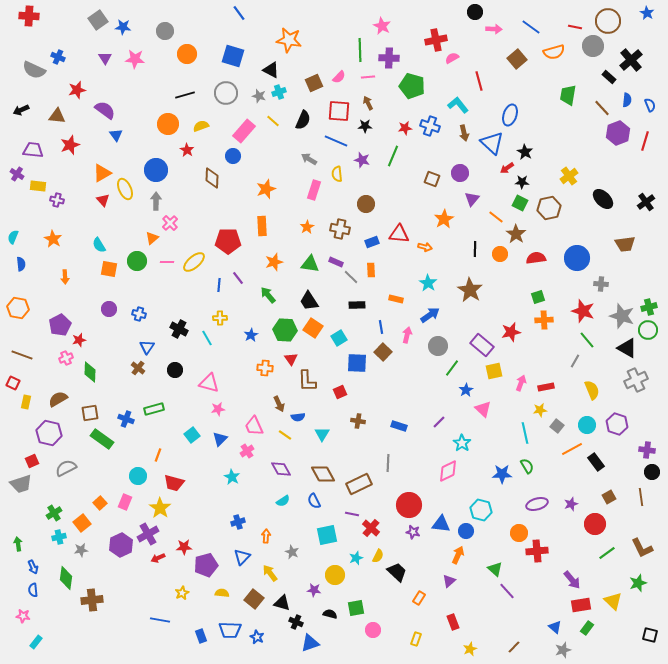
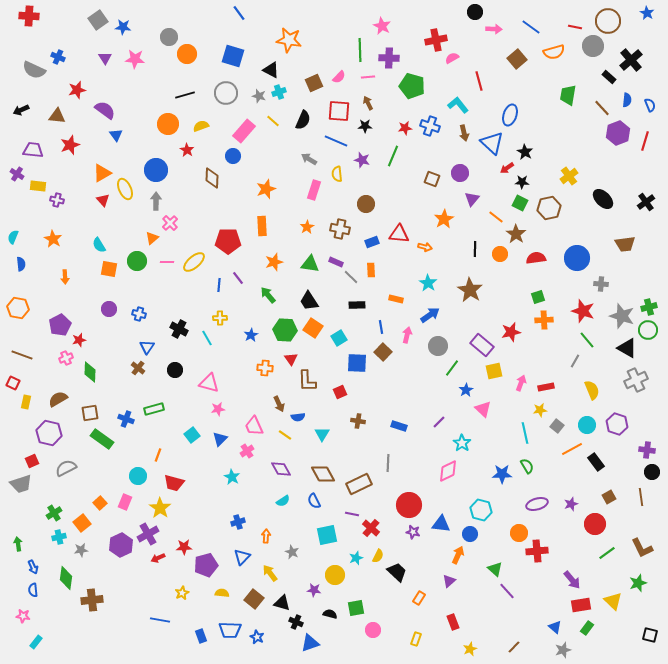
gray circle at (165, 31): moved 4 px right, 6 px down
blue circle at (466, 531): moved 4 px right, 3 px down
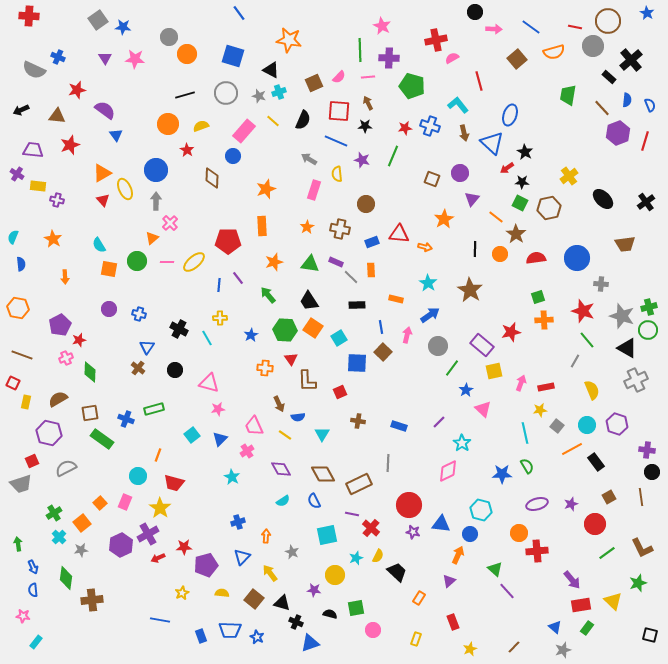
cyan cross at (59, 537): rotated 32 degrees counterclockwise
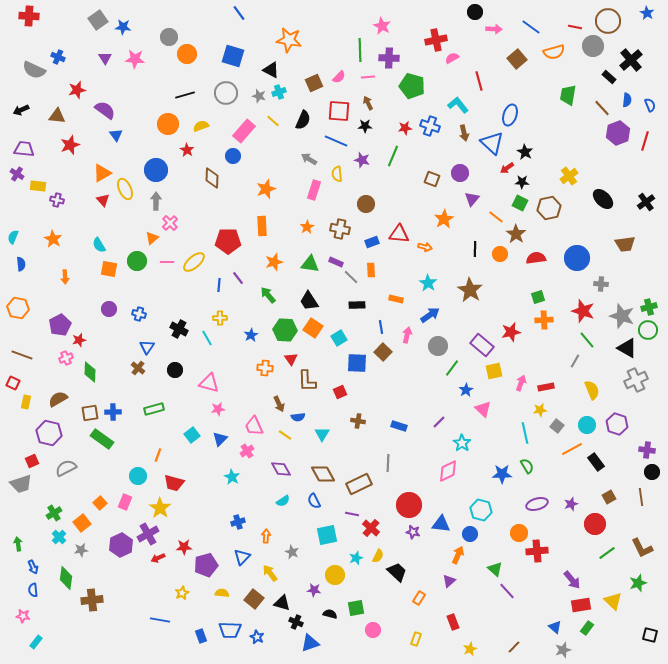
purple trapezoid at (33, 150): moved 9 px left, 1 px up
blue cross at (126, 419): moved 13 px left, 7 px up; rotated 21 degrees counterclockwise
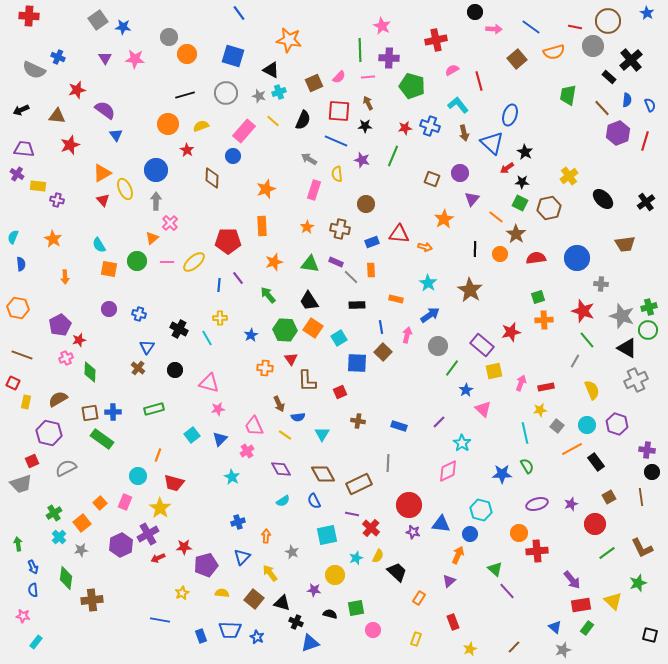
pink semicircle at (452, 58): moved 12 px down
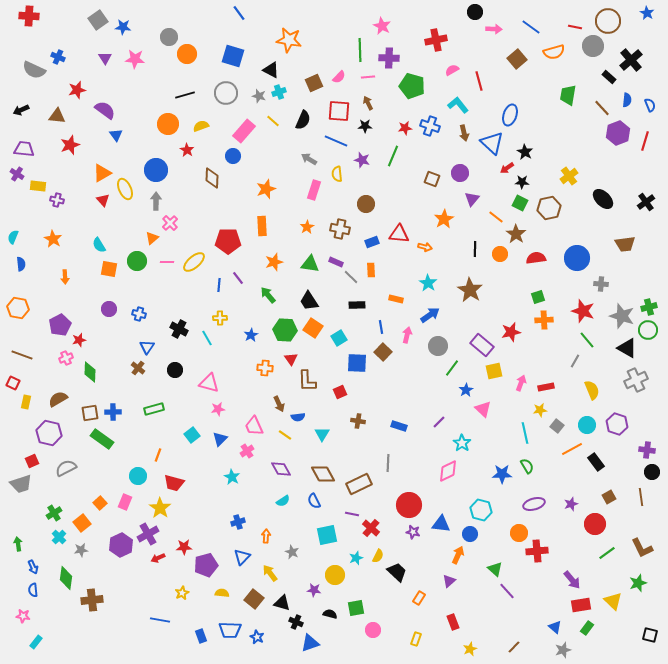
purple ellipse at (537, 504): moved 3 px left
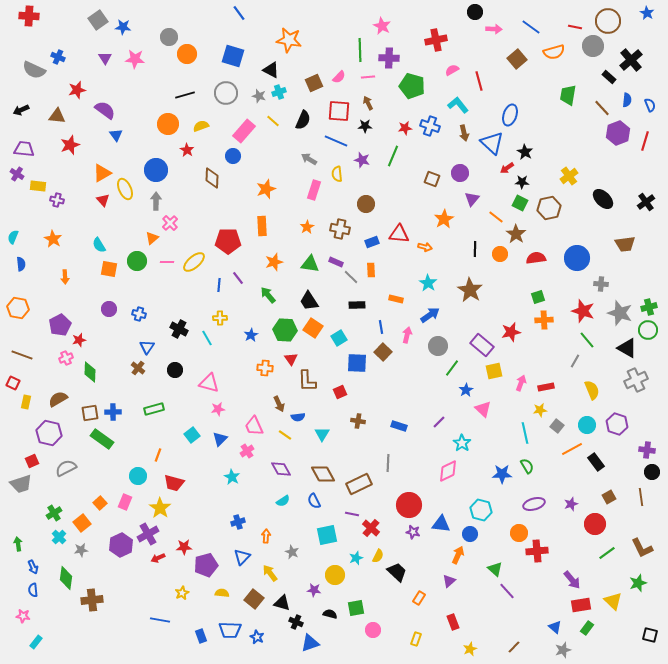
gray star at (622, 316): moved 2 px left, 3 px up
